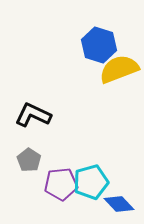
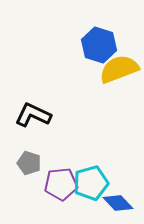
gray pentagon: moved 3 px down; rotated 15 degrees counterclockwise
cyan pentagon: moved 1 px down
blue diamond: moved 1 px left, 1 px up
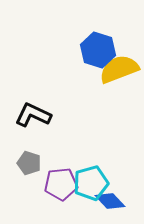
blue hexagon: moved 1 px left, 5 px down
blue diamond: moved 8 px left, 2 px up
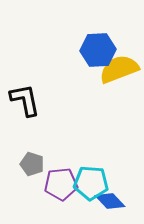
blue hexagon: rotated 20 degrees counterclockwise
black L-shape: moved 8 px left, 15 px up; rotated 54 degrees clockwise
gray pentagon: moved 3 px right, 1 px down
cyan pentagon: rotated 20 degrees clockwise
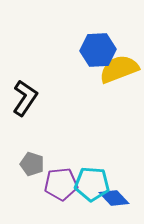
black L-shape: moved 2 px up; rotated 45 degrees clockwise
cyan pentagon: moved 1 px right, 1 px down
blue diamond: moved 4 px right, 3 px up
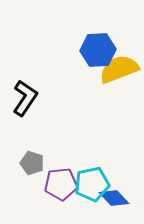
gray pentagon: moved 1 px up
cyan pentagon: rotated 16 degrees counterclockwise
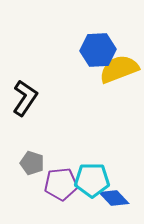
cyan pentagon: moved 4 px up; rotated 12 degrees clockwise
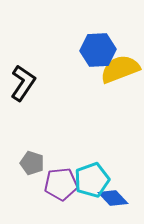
yellow semicircle: moved 1 px right
black L-shape: moved 2 px left, 15 px up
cyan pentagon: rotated 20 degrees counterclockwise
blue diamond: moved 1 px left
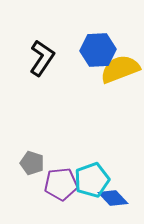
black L-shape: moved 19 px right, 25 px up
